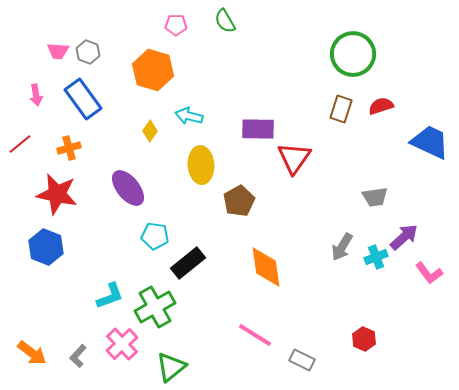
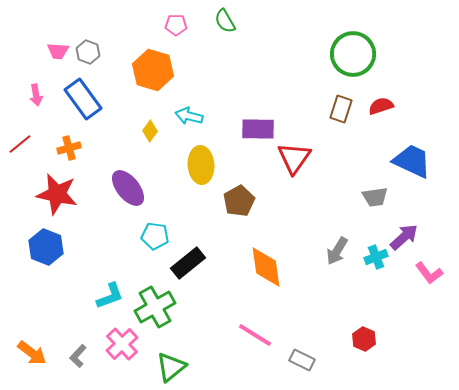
blue trapezoid: moved 18 px left, 19 px down
gray arrow: moved 5 px left, 4 px down
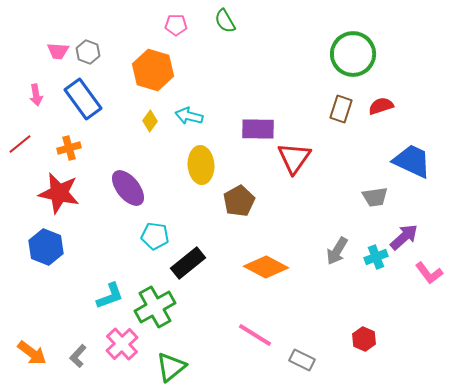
yellow diamond: moved 10 px up
red star: moved 2 px right, 1 px up
orange diamond: rotated 54 degrees counterclockwise
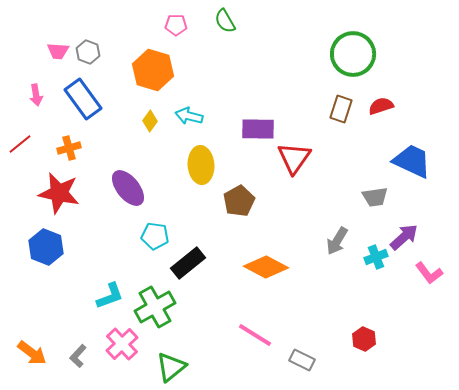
gray arrow: moved 10 px up
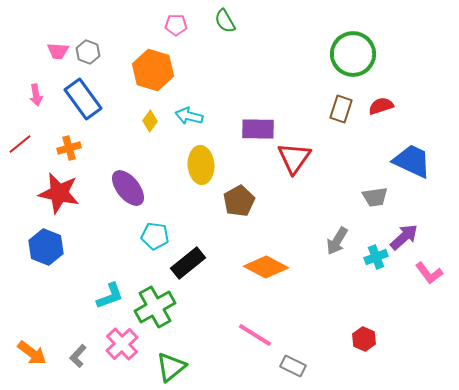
gray rectangle: moved 9 px left, 6 px down
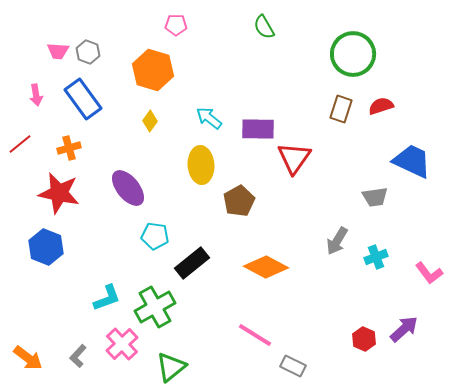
green semicircle: moved 39 px right, 6 px down
cyan arrow: moved 20 px right, 2 px down; rotated 24 degrees clockwise
purple arrow: moved 92 px down
black rectangle: moved 4 px right
cyan L-shape: moved 3 px left, 2 px down
orange arrow: moved 4 px left, 5 px down
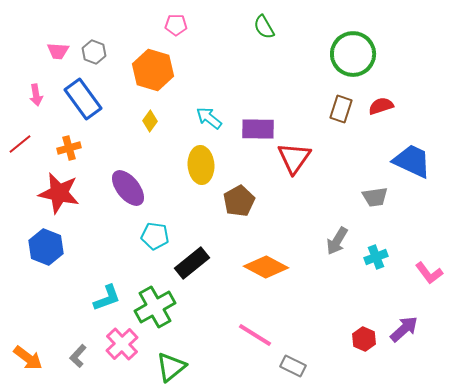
gray hexagon: moved 6 px right
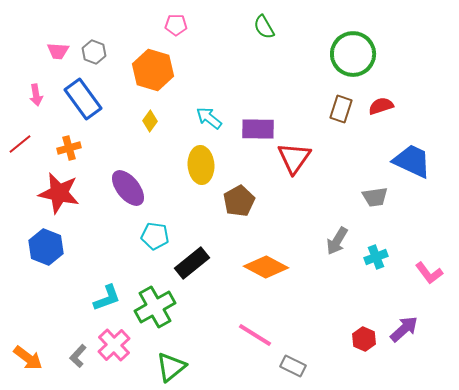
pink cross: moved 8 px left, 1 px down
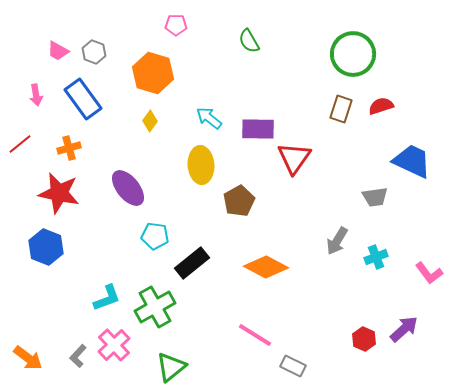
green semicircle: moved 15 px left, 14 px down
pink trapezoid: rotated 25 degrees clockwise
orange hexagon: moved 3 px down
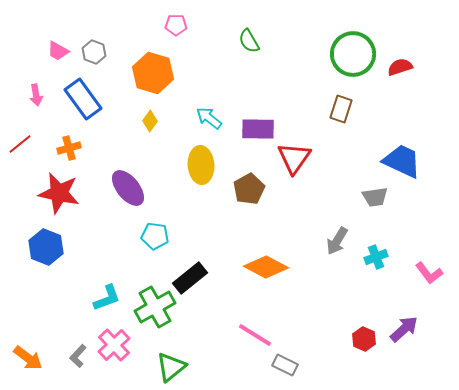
red semicircle: moved 19 px right, 39 px up
blue trapezoid: moved 10 px left
brown pentagon: moved 10 px right, 12 px up
black rectangle: moved 2 px left, 15 px down
gray rectangle: moved 8 px left, 1 px up
